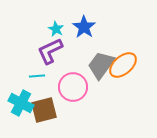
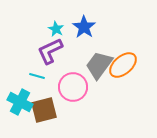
gray trapezoid: moved 2 px left
cyan line: rotated 21 degrees clockwise
cyan cross: moved 1 px left, 1 px up
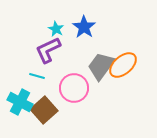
purple L-shape: moved 2 px left, 1 px up
gray trapezoid: moved 2 px right, 1 px down
pink circle: moved 1 px right, 1 px down
brown square: rotated 28 degrees counterclockwise
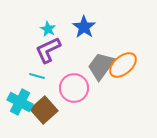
cyan star: moved 8 px left
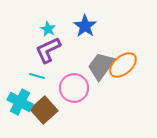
blue star: moved 1 px right, 1 px up
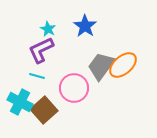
purple L-shape: moved 7 px left
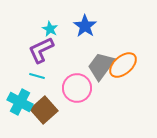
cyan star: moved 2 px right
pink circle: moved 3 px right
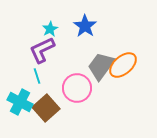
cyan star: rotated 14 degrees clockwise
purple L-shape: moved 1 px right
cyan line: rotated 56 degrees clockwise
brown square: moved 2 px right, 2 px up
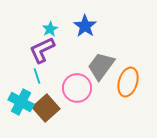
orange ellipse: moved 5 px right, 17 px down; rotated 32 degrees counterclockwise
cyan cross: moved 1 px right
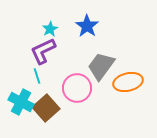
blue star: moved 2 px right
purple L-shape: moved 1 px right, 1 px down
orange ellipse: rotated 60 degrees clockwise
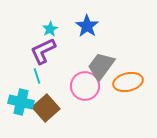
pink circle: moved 8 px right, 2 px up
cyan cross: rotated 15 degrees counterclockwise
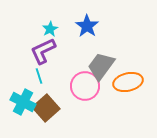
cyan line: moved 2 px right
cyan cross: moved 2 px right; rotated 15 degrees clockwise
